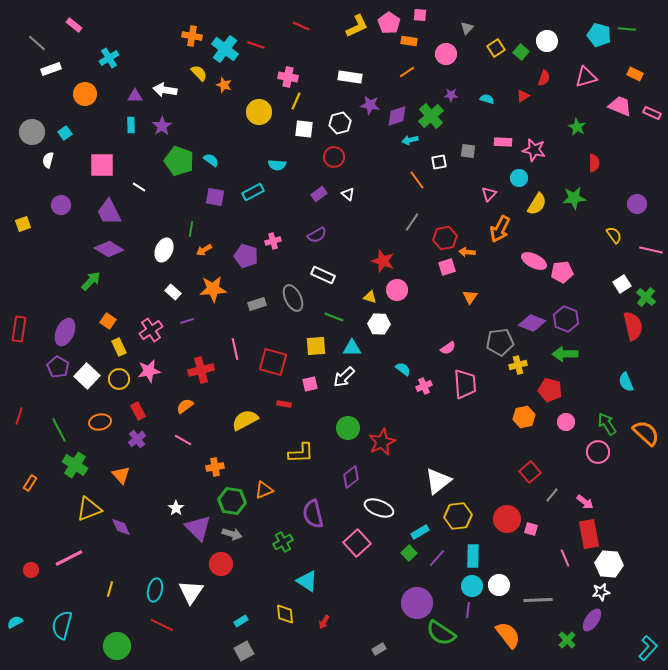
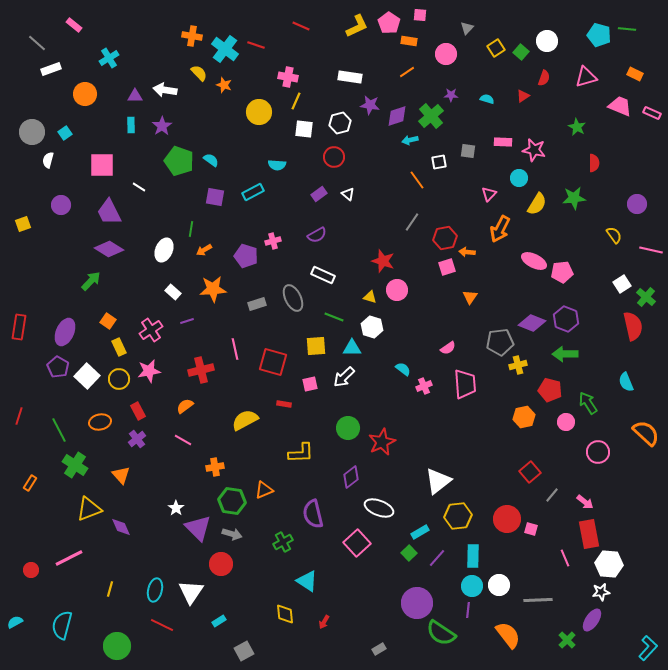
white hexagon at (379, 324): moved 7 px left, 3 px down; rotated 15 degrees clockwise
red rectangle at (19, 329): moved 2 px up
green arrow at (607, 424): moved 19 px left, 21 px up
cyan rectangle at (241, 621): moved 22 px left
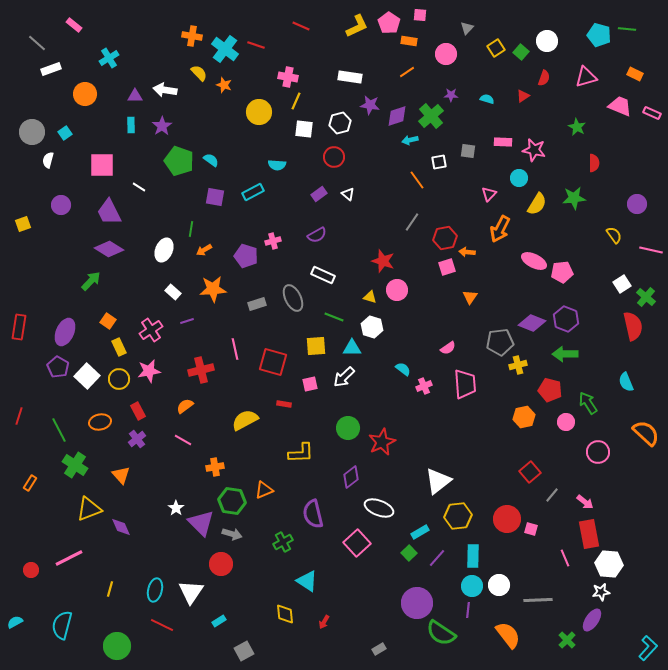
purple triangle at (198, 528): moved 3 px right, 5 px up
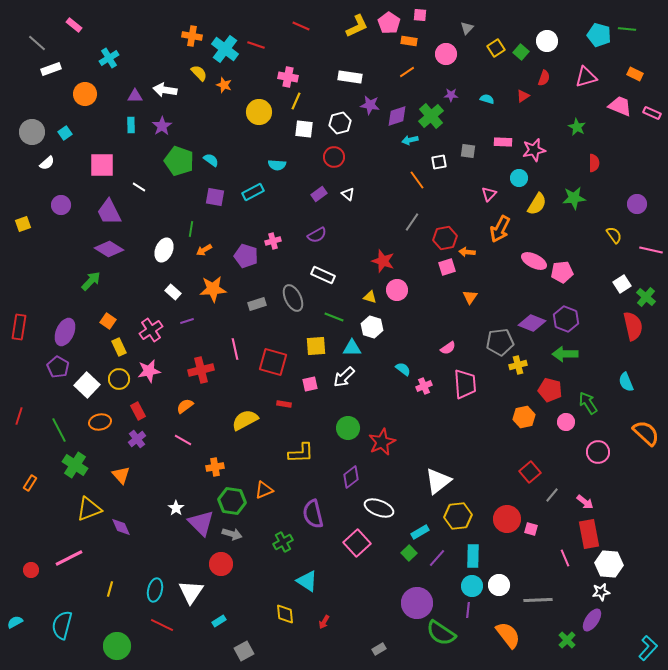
pink star at (534, 150): rotated 25 degrees counterclockwise
white semicircle at (48, 160): moved 1 px left, 3 px down; rotated 147 degrees counterclockwise
white square at (87, 376): moved 9 px down
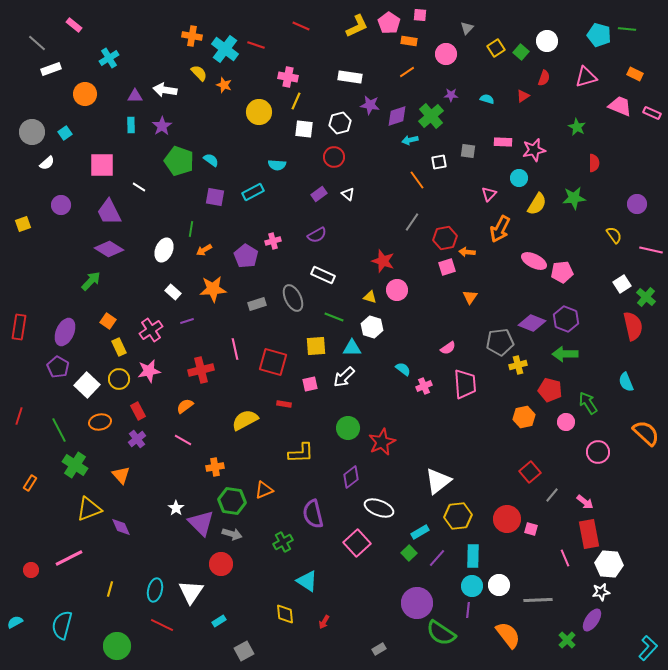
purple pentagon at (246, 256): rotated 15 degrees clockwise
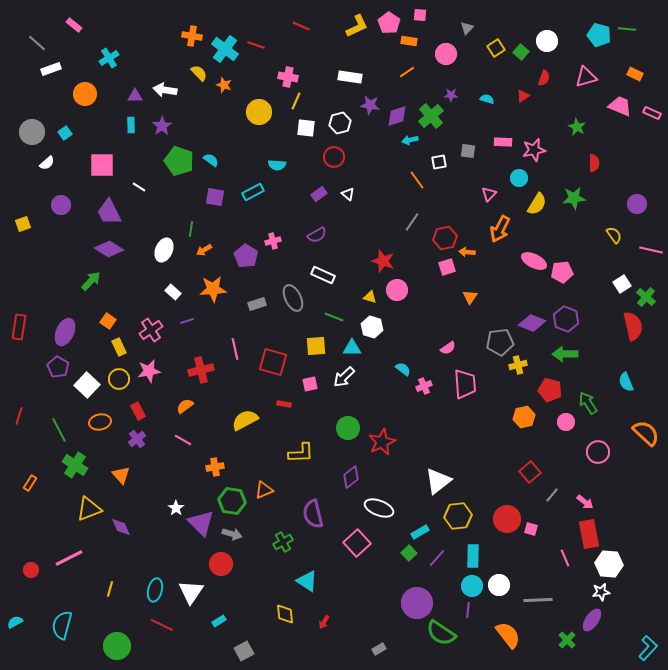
white square at (304, 129): moved 2 px right, 1 px up
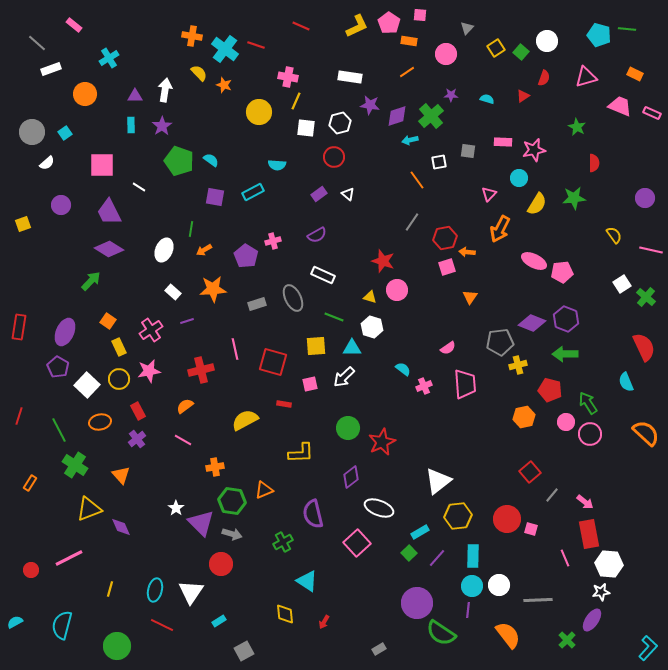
white arrow at (165, 90): rotated 90 degrees clockwise
purple circle at (637, 204): moved 8 px right, 6 px up
red semicircle at (633, 326): moved 11 px right, 21 px down; rotated 12 degrees counterclockwise
pink circle at (598, 452): moved 8 px left, 18 px up
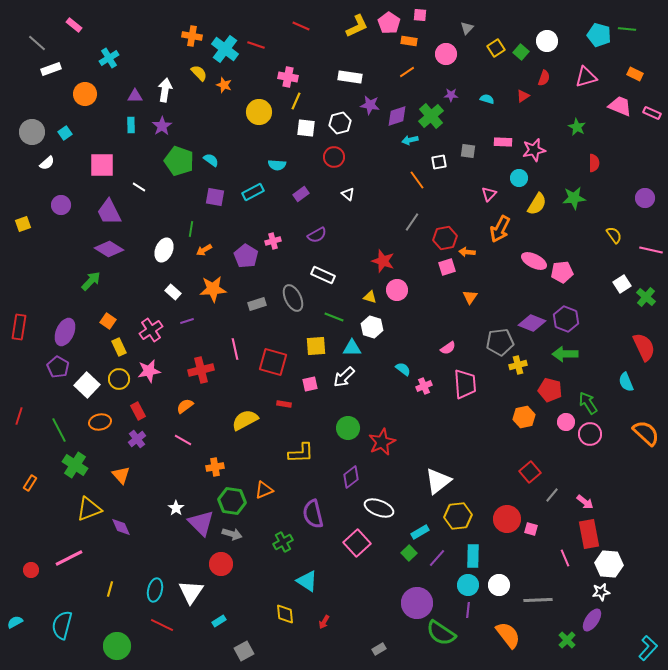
purple rectangle at (319, 194): moved 18 px left
cyan circle at (472, 586): moved 4 px left, 1 px up
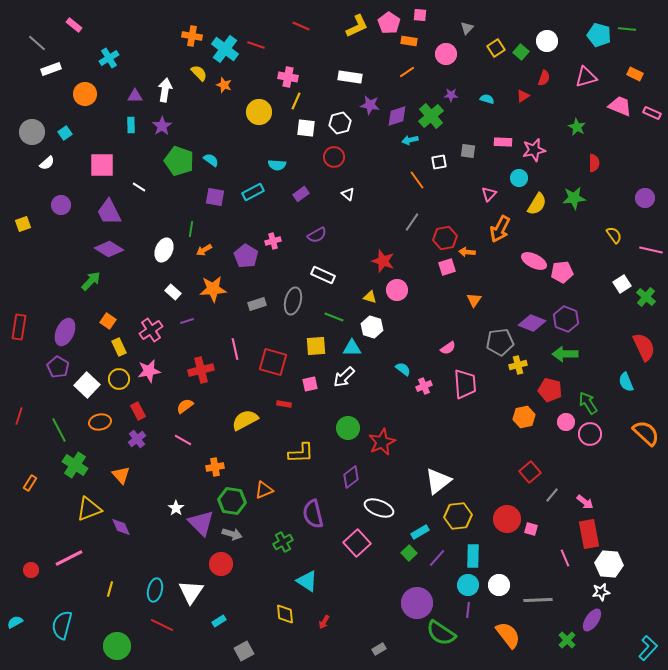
orange triangle at (470, 297): moved 4 px right, 3 px down
gray ellipse at (293, 298): moved 3 px down; rotated 40 degrees clockwise
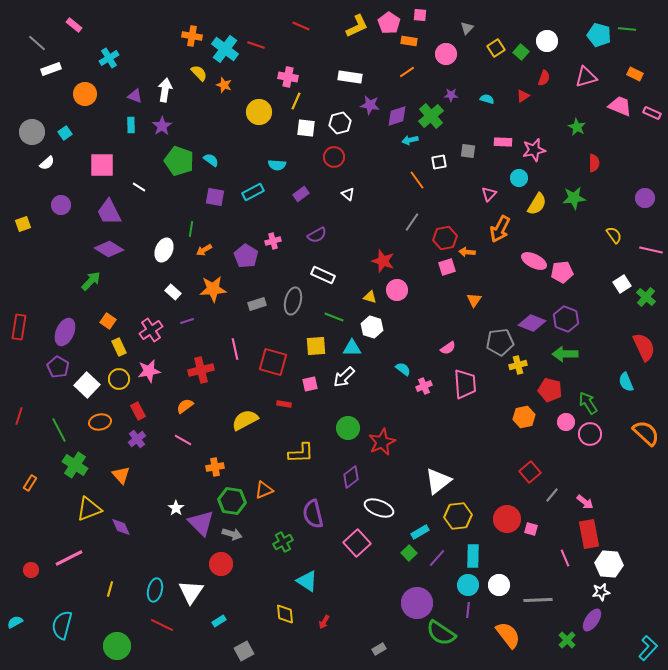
purple triangle at (135, 96): rotated 21 degrees clockwise
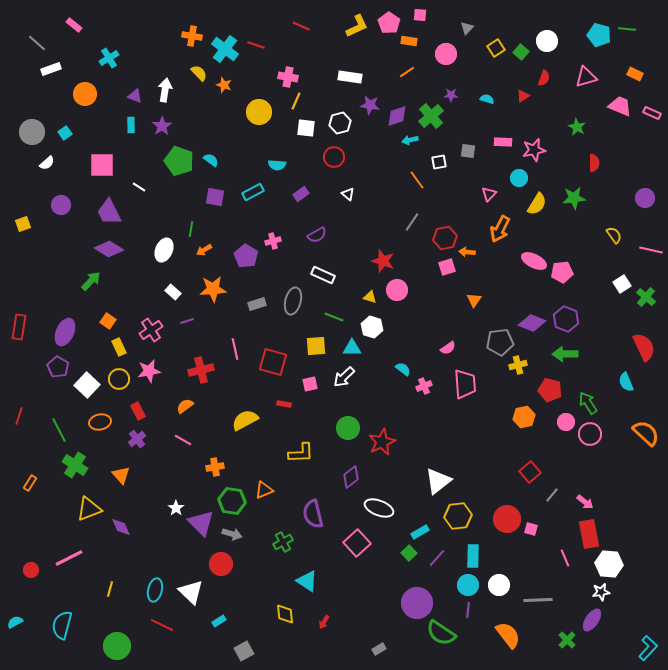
white triangle at (191, 592): rotated 20 degrees counterclockwise
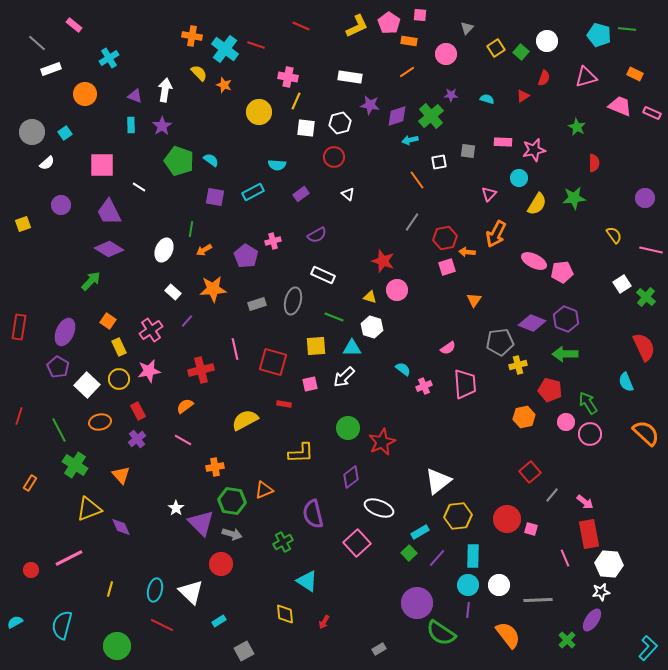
orange arrow at (500, 229): moved 4 px left, 5 px down
purple line at (187, 321): rotated 32 degrees counterclockwise
